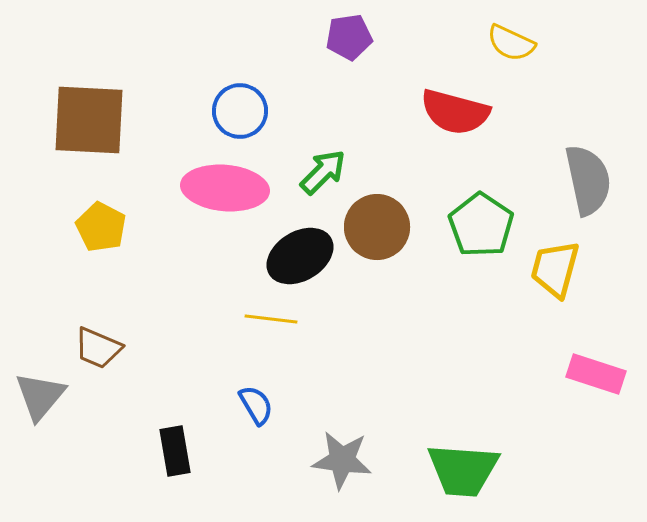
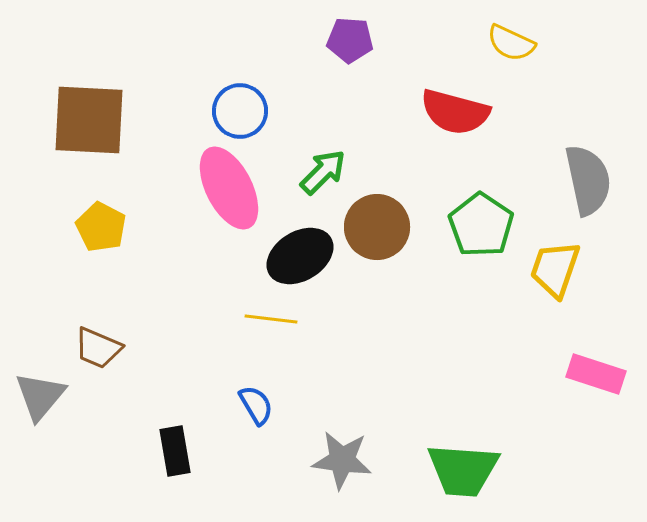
purple pentagon: moved 1 px right, 3 px down; rotated 12 degrees clockwise
pink ellipse: moved 4 px right; rotated 58 degrees clockwise
yellow trapezoid: rotated 4 degrees clockwise
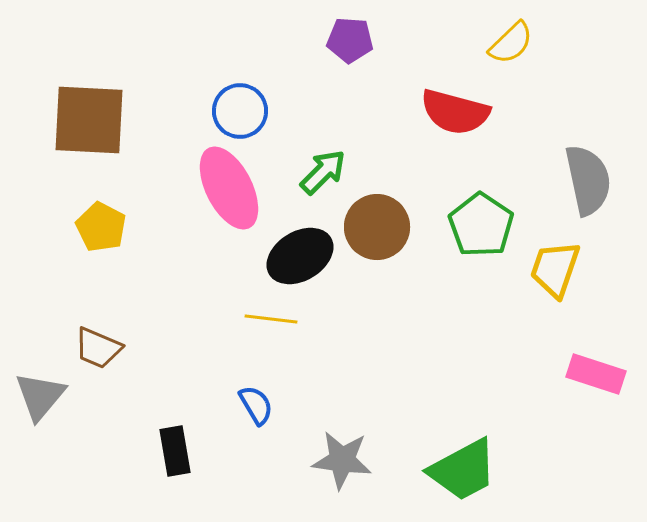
yellow semicircle: rotated 69 degrees counterclockwise
green trapezoid: rotated 32 degrees counterclockwise
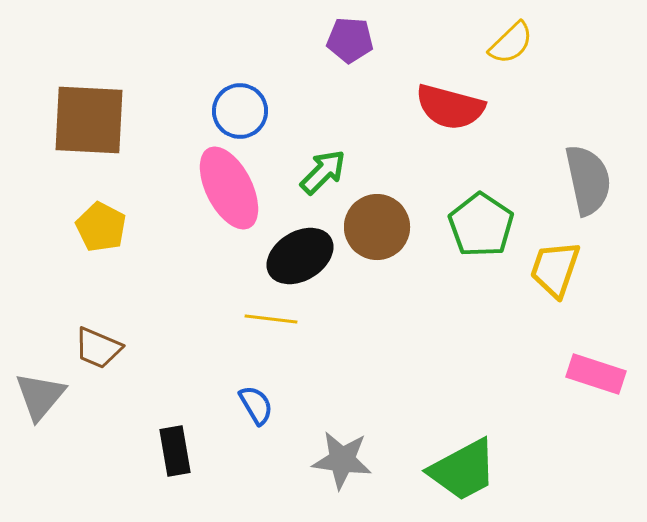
red semicircle: moved 5 px left, 5 px up
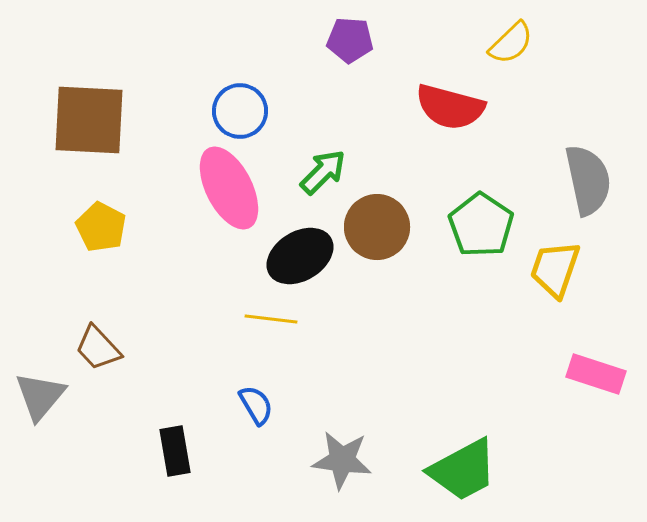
brown trapezoid: rotated 24 degrees clockwise
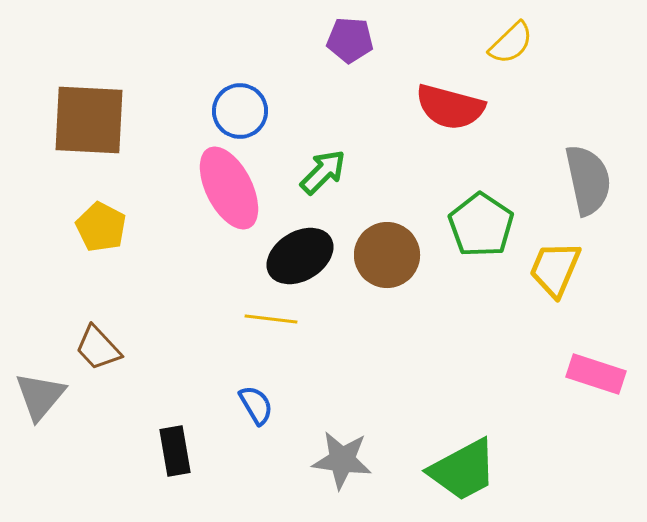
brown circle: moved 10 px right, 28 px down
yellow trapezoid: rotated 4 degrees clockwise
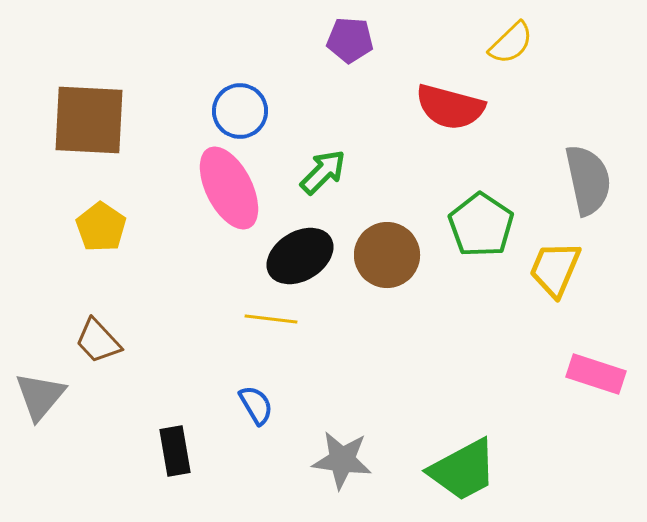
yellow pentagon: rotated 6 degrees clockwise
brown trapezoid: moved 7 px up
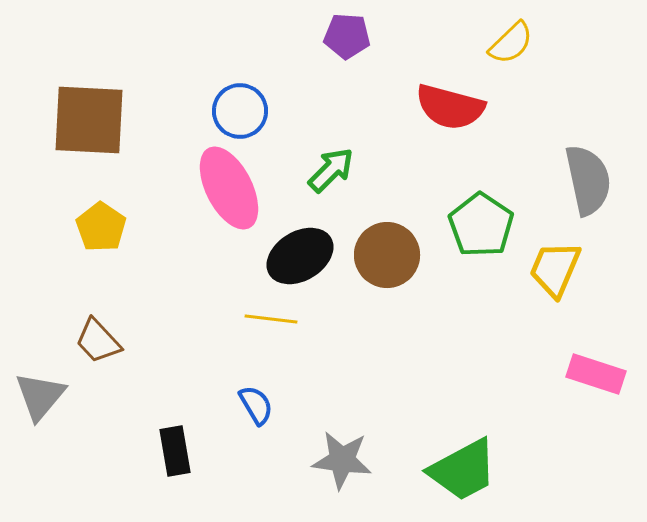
purple pentagon: moved 3 px left, 4 px up
green arrow: moved 8 px right, 2 px up
